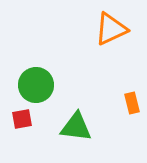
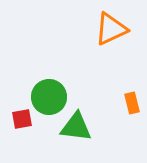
green circle: moved 13 px right, 12 px down
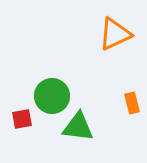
orange triangle: moved 4 px right, 5 px down
green circle: moved 3 px right, 1 px up
green triangle: moved 2 px right
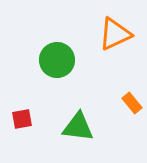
green circle: moved 5 px right, 36 px up
orange rectangle: rotated 25 degrees counterclockwise
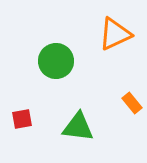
green circle: moved 1 px left, 1 px down
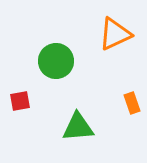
orange rectangle: rotated 20 degrees clockwise
red square: moved 2 px left, 18 px up
green triangle: rotated 12 degrees counterclockwise
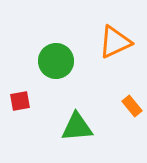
orange triangle: moved 8 px down
orange rectangle: moved 3 px down; rotated 20 degrees counterclockwise
green triangle: moved 1 px left
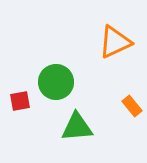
green circle: moved 21 px down
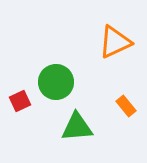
red square: rotated 15 degrees counterclockwise
orange rectangle: moved 6 px left
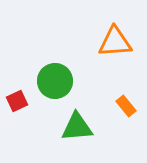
orange triangle: rotated 21 degrees clockwise
green circle: moved 1 px left, 1 px up
red square: moved 3 px left
